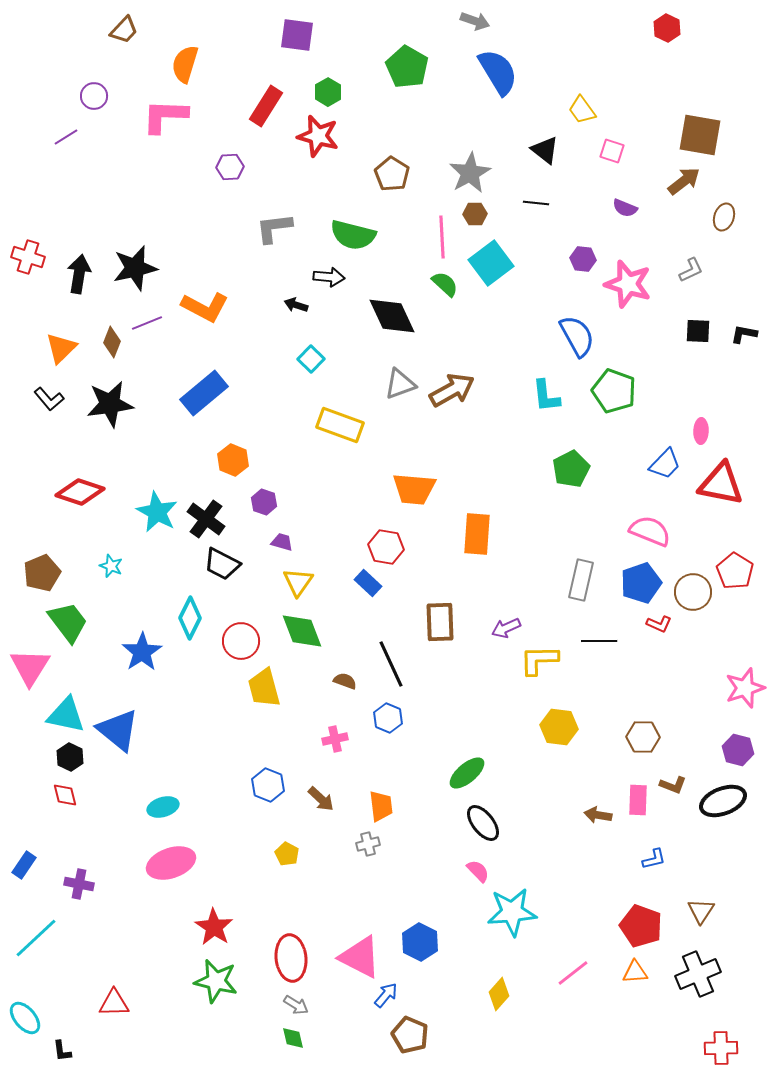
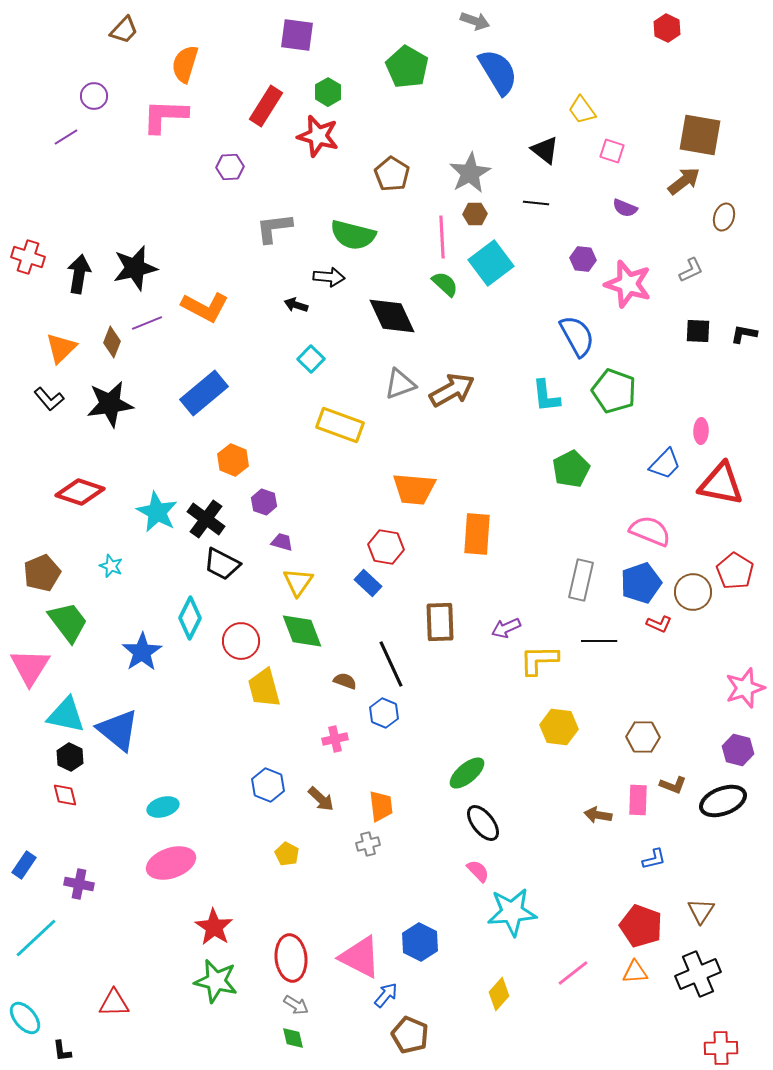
blue hexagon at (388, 718): moved 4 px left, 5 px up
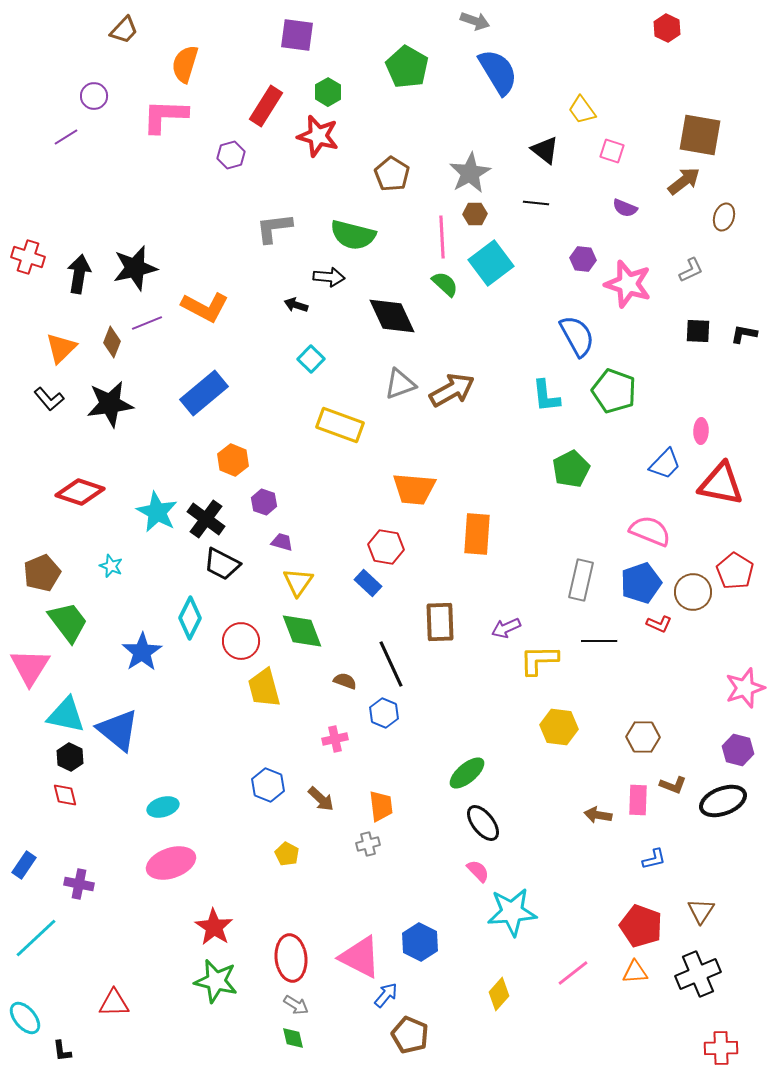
purple hexagon at (230, 167): moved 1 px right, 12 px up; rotated 12 degrees counterclockwise
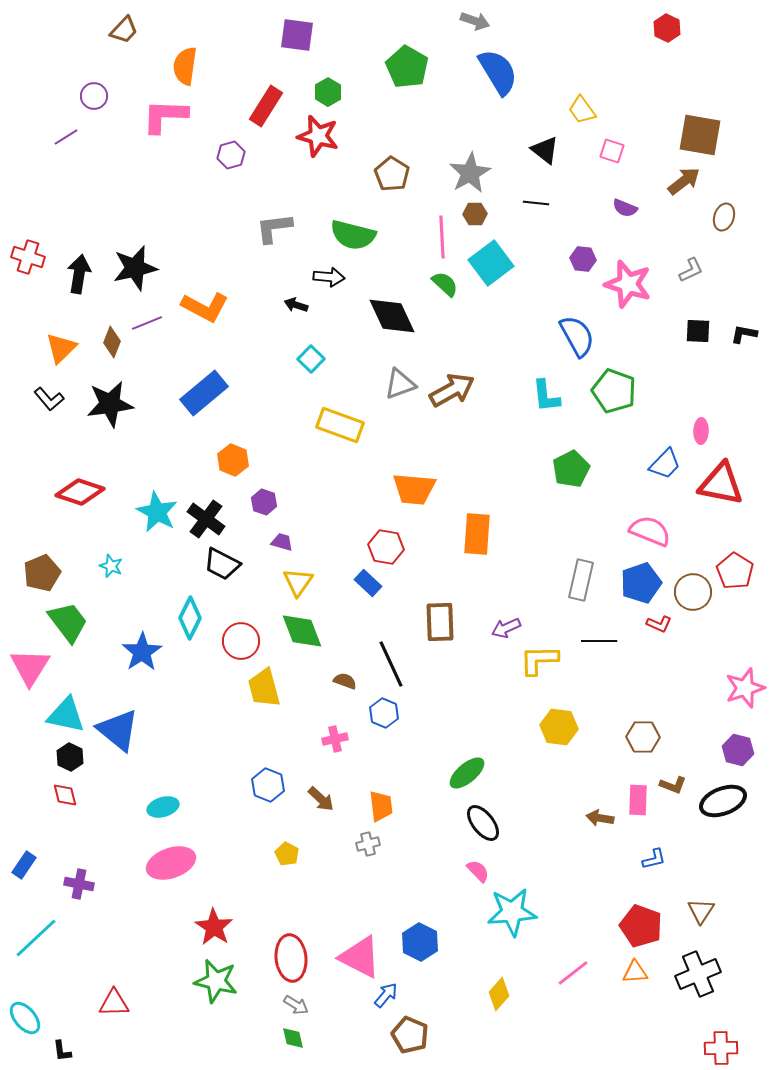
orange semicircle at (185, 64): moved 2 px down; rotated 9 degrees counterclockwise
brown arrow at (598, 815): moved 2 px right, 3 px down
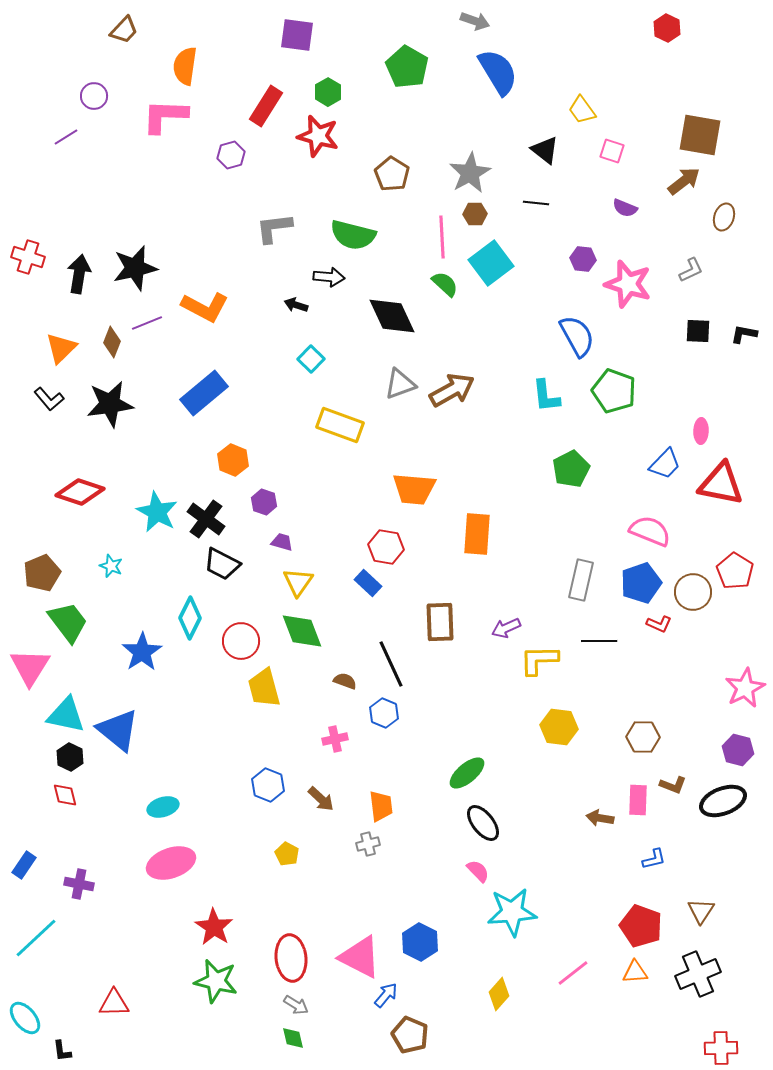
pink star at (745, 688): rotated 9 degrees counterclockwise
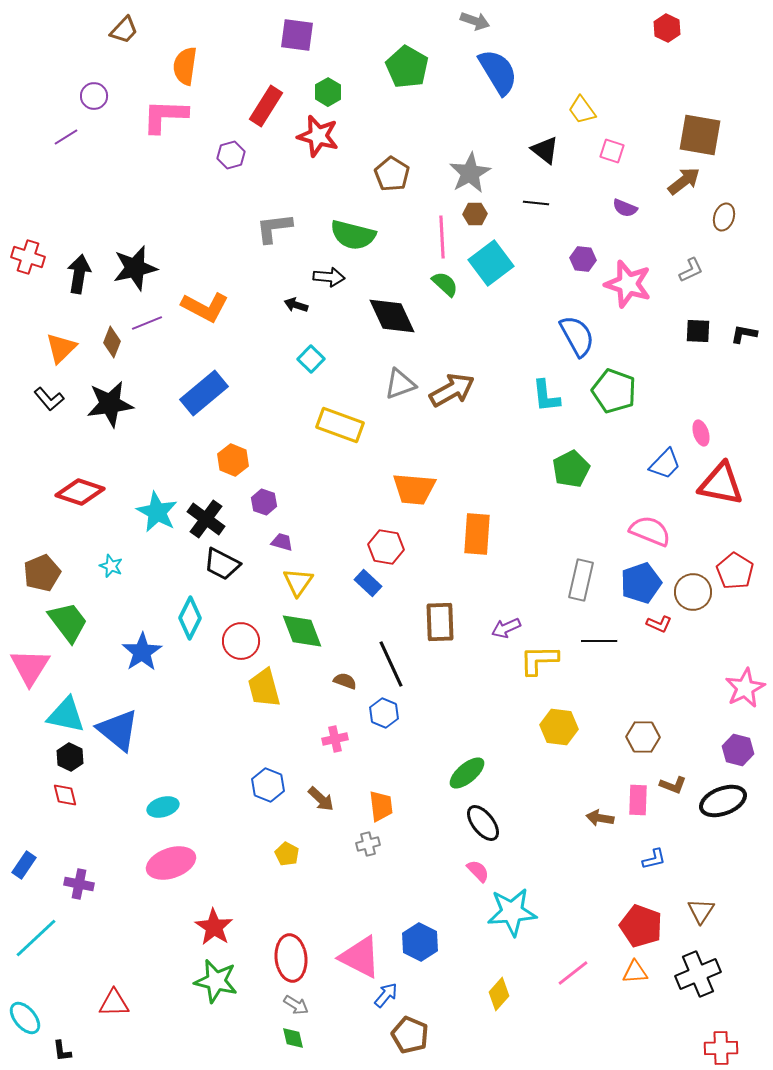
pink ellipse at (701, 431): moved 2 px down; rotated 20 degrees counterclockwise
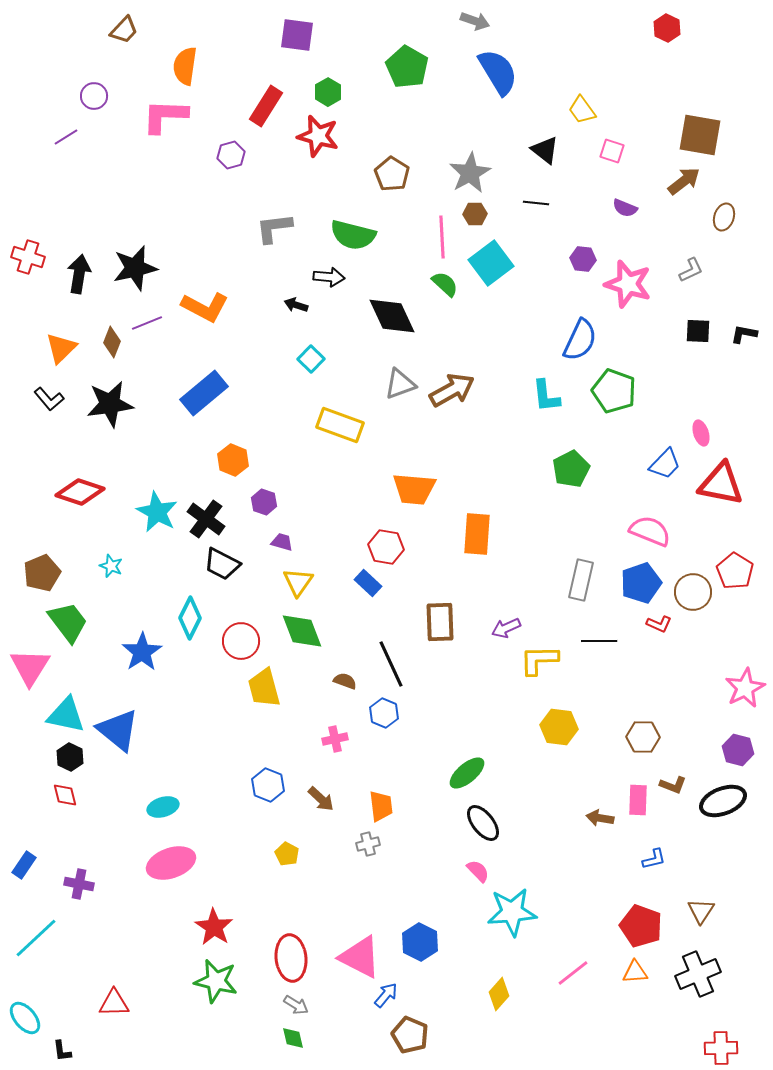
blue semicircle at (577, 336): moved 3 px right, 4 px down; rotated 54 degrees clockwise
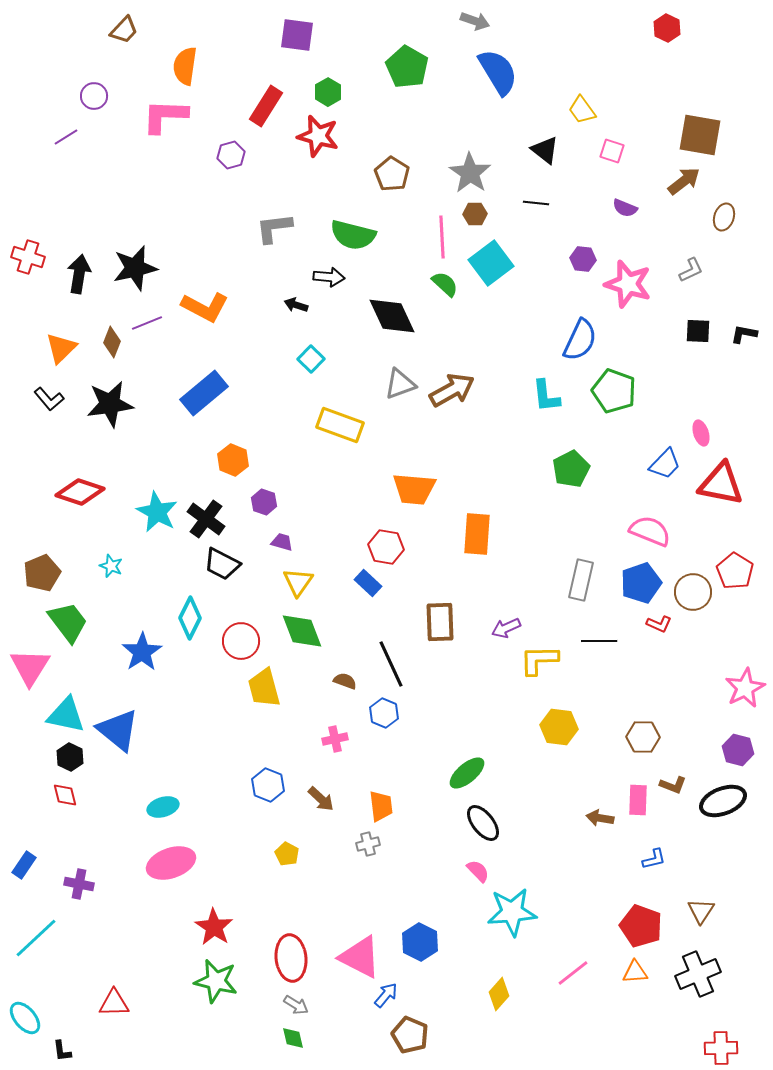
gray star at (470, 173): rotated 9 degrees counterclockwise
